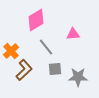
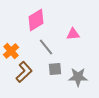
brown L-shape: moved 2 px down
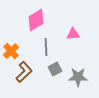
gray line: rotated 36 degrees clockwise
gray square: rotated 24 degrees counterclockwise
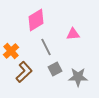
gray line: rotated 24 degrees counterclockwise
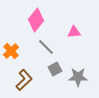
pink diamond: rotated 20 degrees counterclockwise
pink triangle: moved 1 px right, 2 px up
gray line: rotated 18 degrees counterclockwise
brown L-shape: moved 8 px down
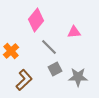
gray line: moved 3 px right
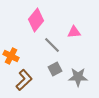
gray line: moved 3 px right, 2 px up
orange cross: moved 5 px down; rotated 21 degrees counterclockwise
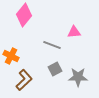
pink diamond: moved 12 px left, 5 px up
gray line: rotated 24 degrees counterclockwise
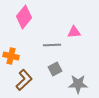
pink diamond: moved 2 px down
gray line: rotated 24 degrees counterclockwise
orange cross: rotated 14 degrees counterclockwise
gray star: moved 7 px down
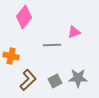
pink triangle: rotated 16 degrees counterclockwise
gray square: moved 12 px down
brown L-shape: moved 4 px right
gray star: moved 6 px up
